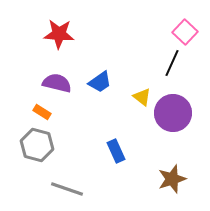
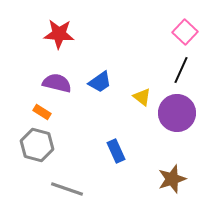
black line: moved 9 px right, 7 px down
purple circle: moved 4 px right
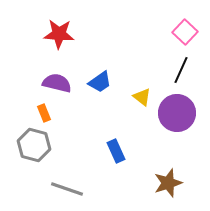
orange rectangle: moved 2 px right, 1 px down; rotated 36 degrees clockwise
gray hexagon: moved 3 px left
brown star: moved 4 px left, 4 px down
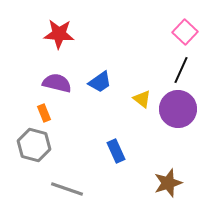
yellow triangle: moved 2 px down
purple circle: moved 1 px right, 4 px up
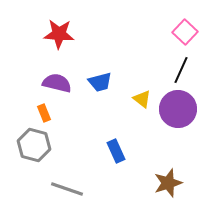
blue trapezoid: rotated 20 degrees clockwise
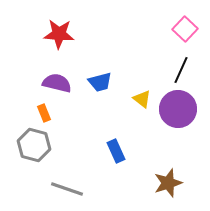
pink square: moved 3 px up
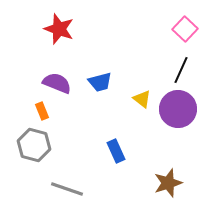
red star: moved 5 px up; rotated 16 degrees clockwise
purple semicircle: rotated 8 degrees clockwise
orange rectangle: moved 2 px left, 2 px up
